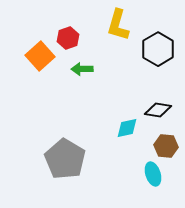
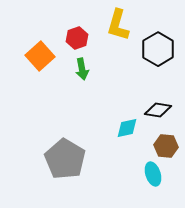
red hexagon: moved 9 px right
green arrow: rotated 100 degrees counterclockwise
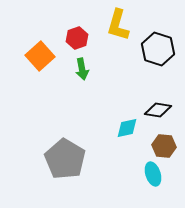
black hexagon: rotated 12 degrees counterclockwise
brown hexagon: moved 2 px left
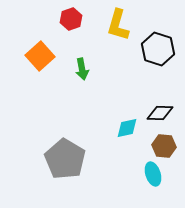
red hexagon: moved 6 px left, 19 px up
black diamond: moved 2 px right, 3 px down; rotated 8 degrees counterclockwise
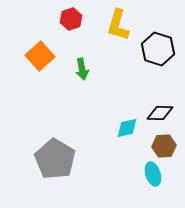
brown hexagon: rotated 10 degrees counterclockwise
gray pentagon: moved 10 px left
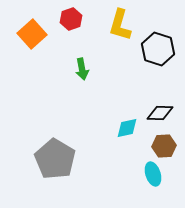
yellow L-shape: moved 2 px right
orange square: moved 8 px left, 22 px up
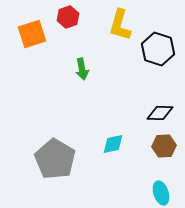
red hexagon: moved 3 px left, 2 px up
orange square: rotated 24 degrees clockwise
cyan diamond: moved 14 px left, 16 px down
cyan ellipse: moved 8 px right, 19 px down
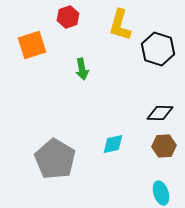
orange square: moved 11 px down
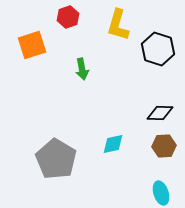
yellow L-shape: moved 2 px left
gray pentagon: moved 1 px right
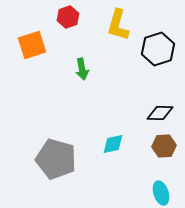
black hexagon: rotated 24 degrees clockwise
gray pentagon: rotated 15 degrees counterclockwise
